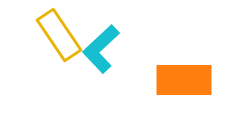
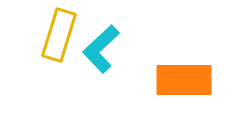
yellow rectangle: rotated 51 degrees clockwise
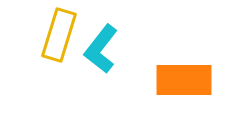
cyan L-shape: rotated 9 degrees counterclockwise
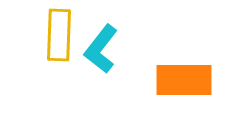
yellow rectangle: rotated 15 degrees counterclockwise
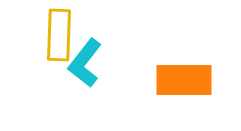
cyan L-shape: moved 16 px left, 14 px down
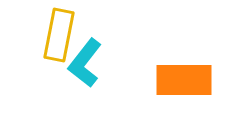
yellow rectangle: rotated 9 degrees clockwise
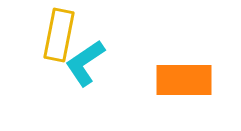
cyan L-shape: rotated 18 degrees clockwise
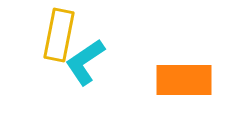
cyan L-shape: moved 1 px up
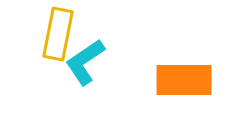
yellow rectangle: moved 1 px left, 1 px up
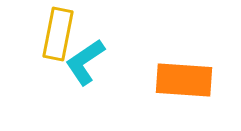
orange rectangle: rotated 4 degrees clockwise
